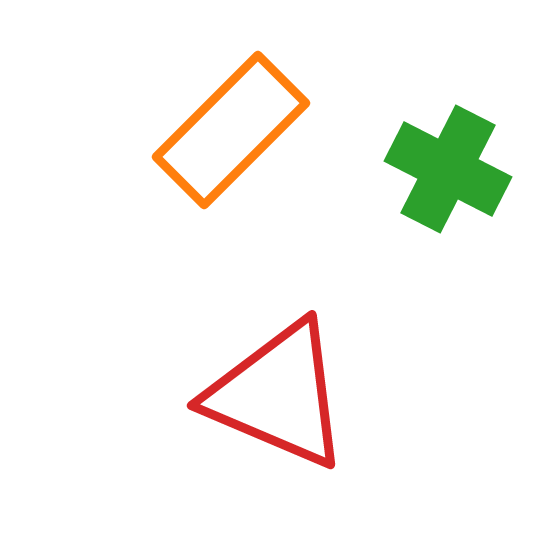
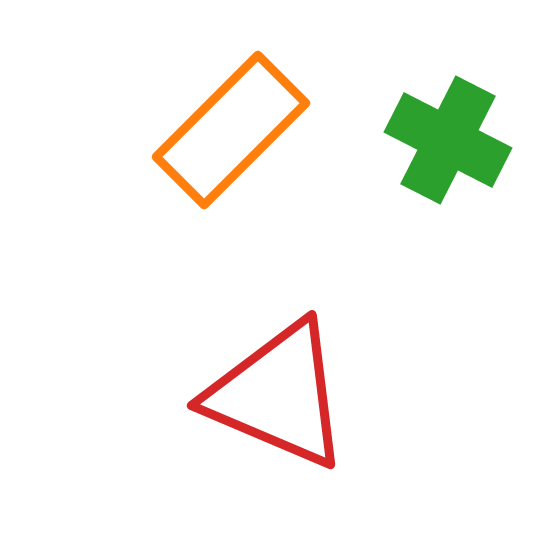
green cross: moved 29 px up
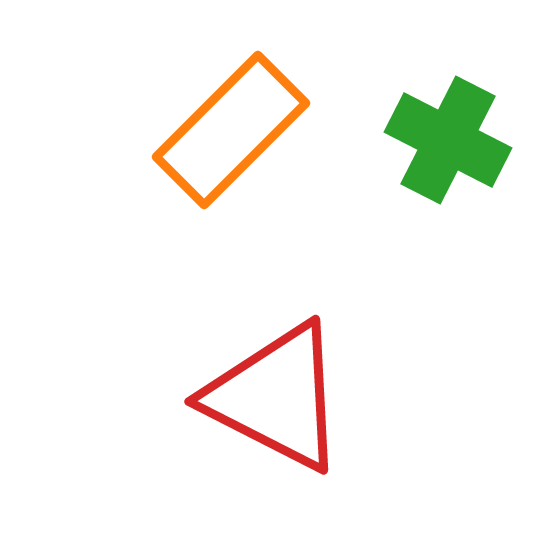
red triangle: moved 2 px left, 2 px down; rotated 4 degrees clockwise
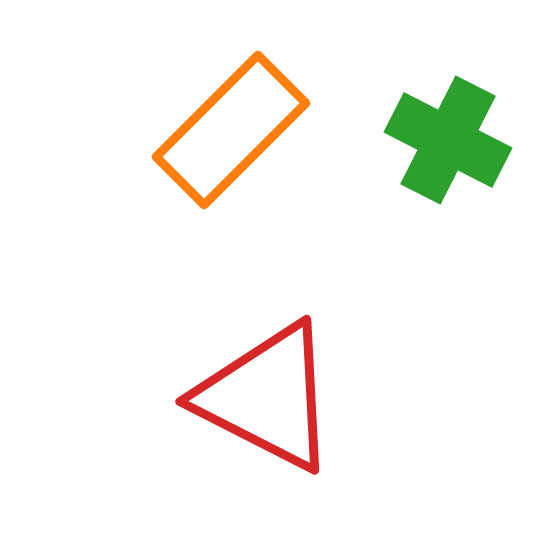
red triangle: moved 9 px left
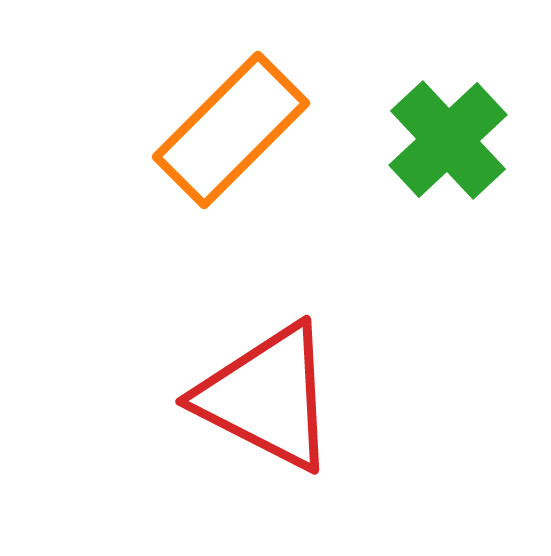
green cross: rotated 20 degrees clockwise
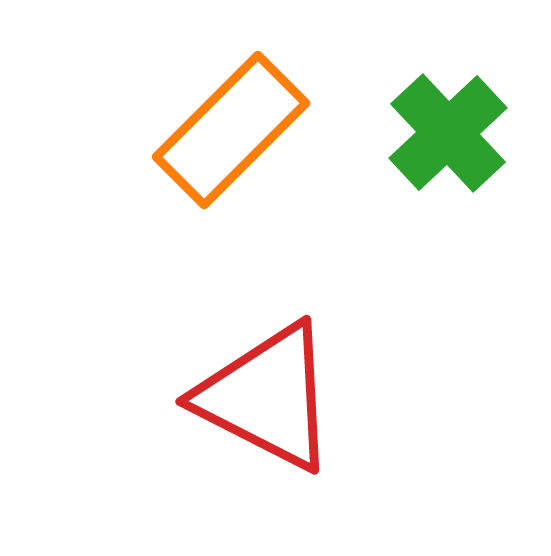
green cross: moved 7 px up
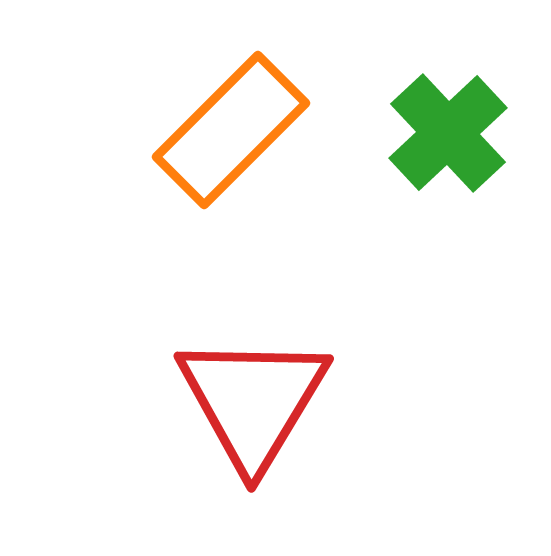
red triangle: moved 14 px left, 4 px down; rotated 34 degrees clockwise
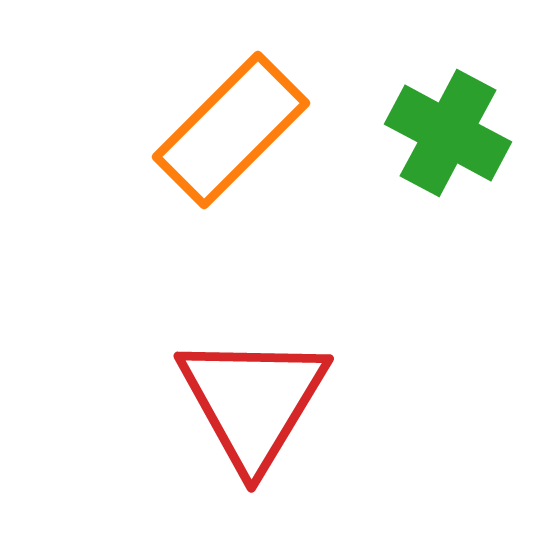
green cross: rotated 19 degrees counterclockwise
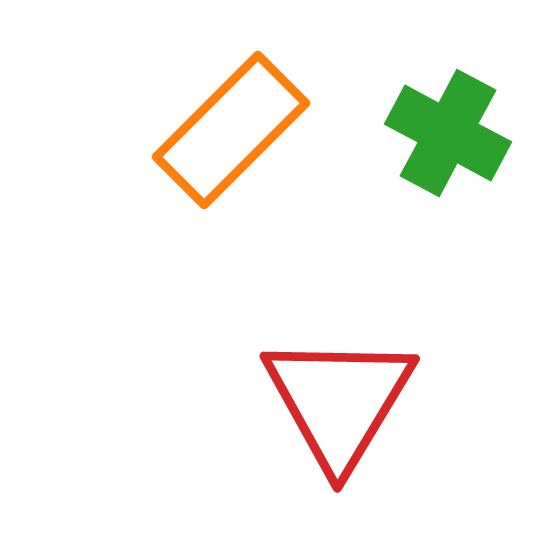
red triangle: moved 86 px right
